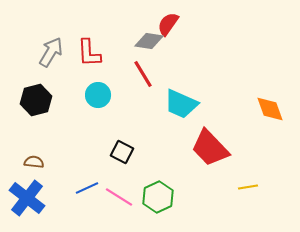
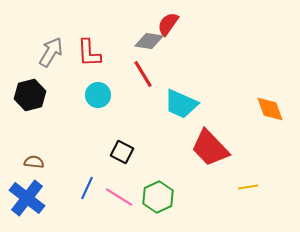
black hexagon: moved 6 px left, 5 px up
blue line: rotated 40 degrees counterclockwise
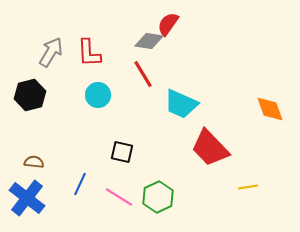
black square: rotated 15 degrees counterclockwise
blue line: moved 7 px left, 4 px up
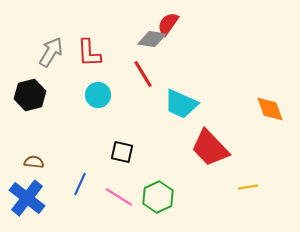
gray diamond: moved 3 px right, 2 px up
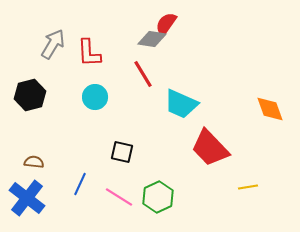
red semicircle: moved 2 px left
gray arrow: moved 2 px right, 8 px up
cyan circle: moved 3 px left, 2 px down
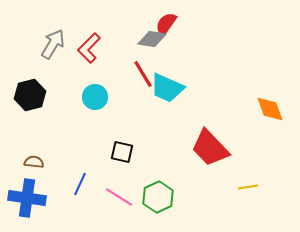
red L-shape: moved 5 px up; rotated 48 degrees clockwise
cyan trapezoid: moved 14 px left, 16 px up
blue cross: rotated 30 degrees counterclockwise
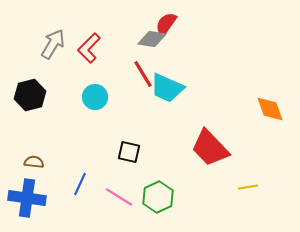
black square: moved 7 px right
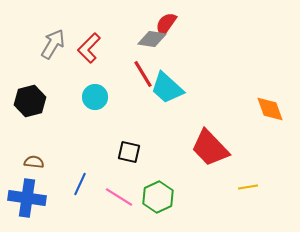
cyan trapezoid: rotated 18 degrees clockwise
black hexagon: moved 6 px down
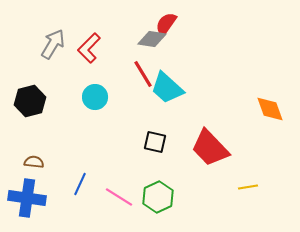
black square: moved 26 px right, 10 px up
